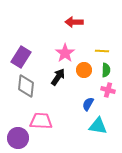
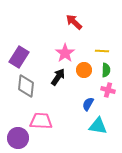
red arrow: rotated 42 degrees clockwise
purple rectangle: moved 2 px left
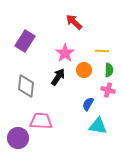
purple rectangle: moved 6 px right, 16 px up
green semicircle: moved 3 px right
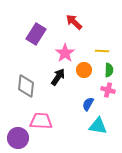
purple rectangle: moved 11 px right, 7 px up
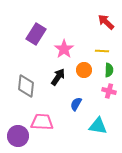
red arrow: moved 32 px right
pink star: moved 1 px left, 4 px up
pink cross: moved 1 px right, 1 px down
blue semicircle: moved 12 px left
pink trapezoid: moved 1 px right, 1 px down
purple circle: moved 2 px up
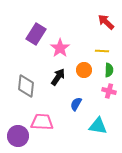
pink star: moved 4 px left, 1 px up
